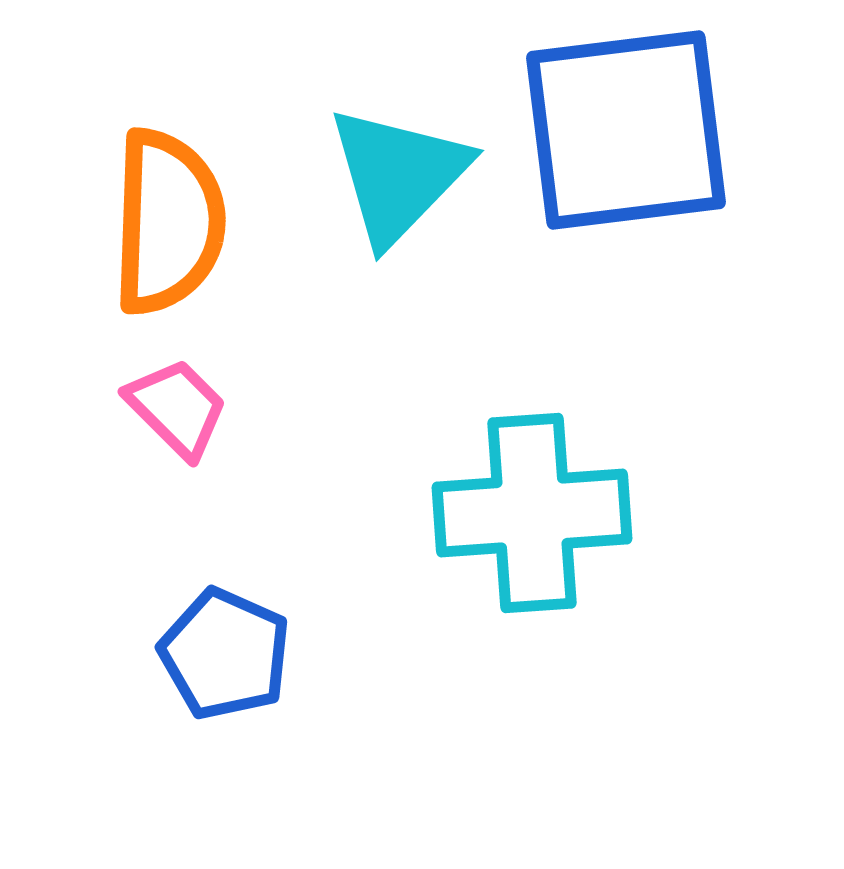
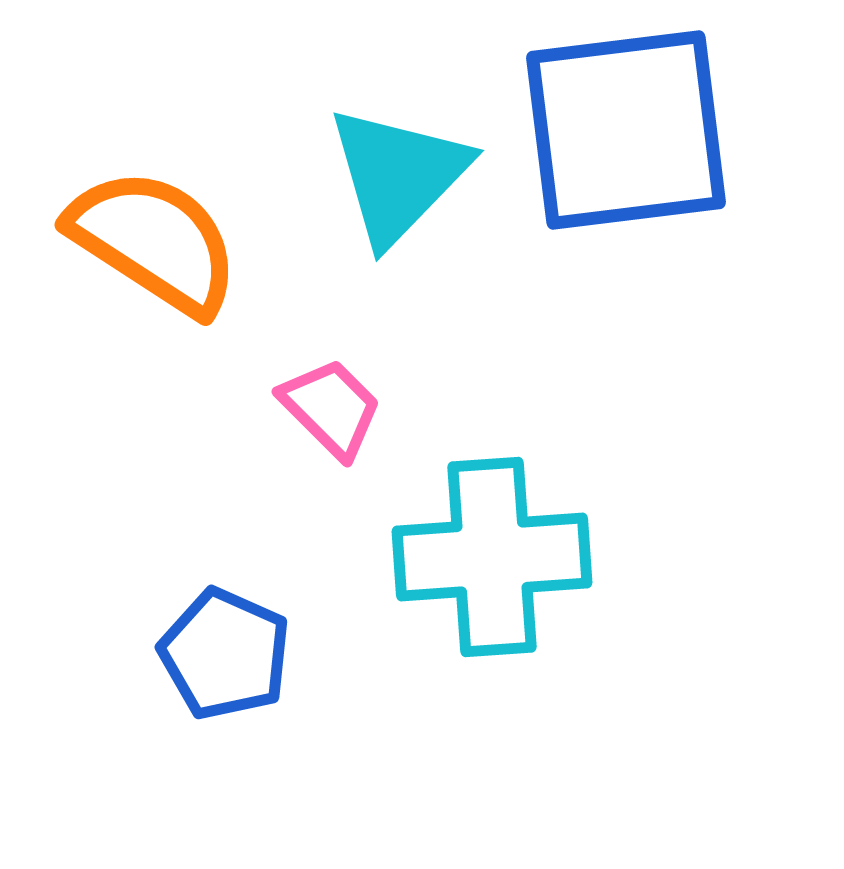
orange semicircle: moved 14 px left, 19 px down; rotated 59 degrees counterclockwise
pink trapezoid: moved 154 px right
cyan cross: moved 40 px left, 44 px down
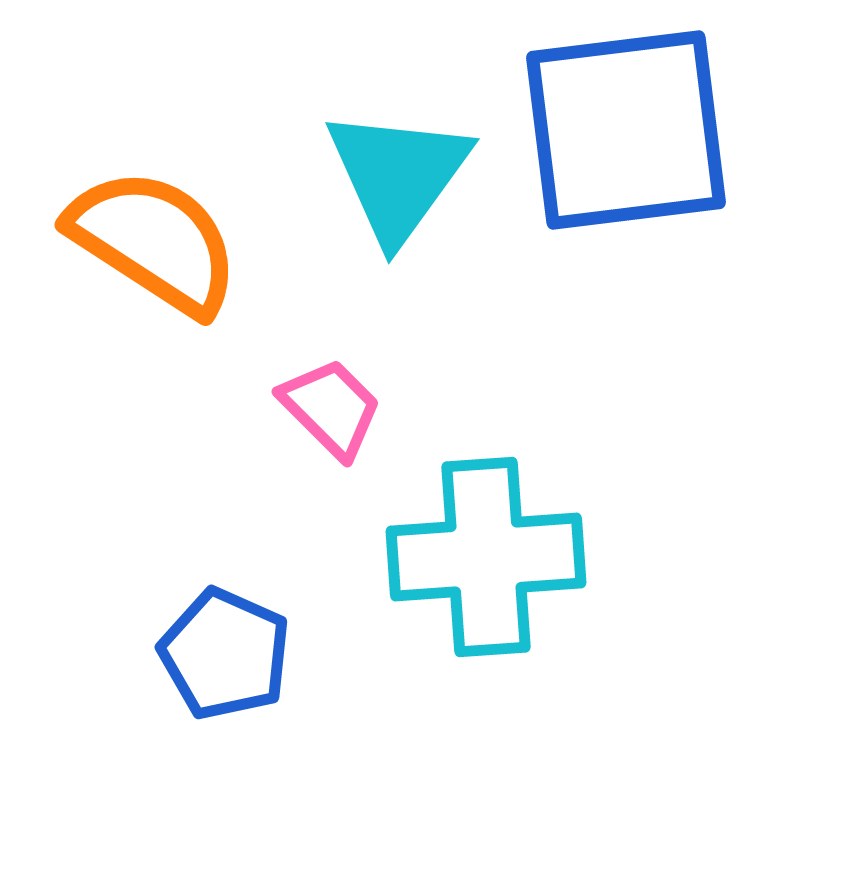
cyan triangle: rotated 8 degrees counterclockwise
cyan cross: moved 6 px left
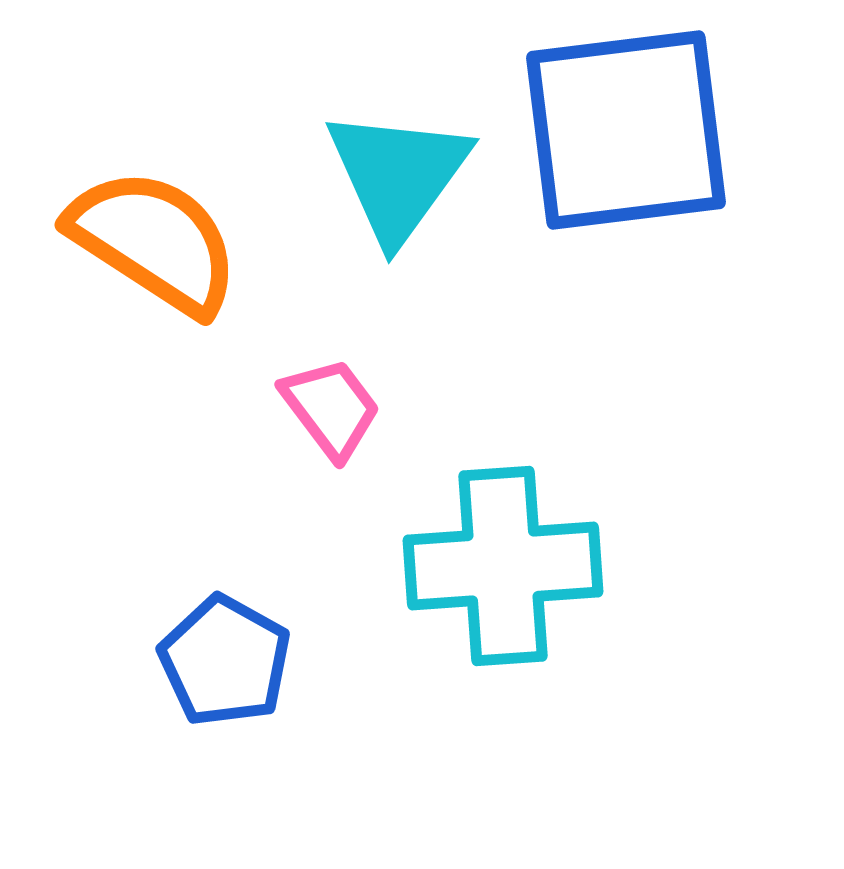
pink trapezoid: rotated 8 degrees clockwise
cyan cross: moved 17 px right, 9 px down
blue pentagon: moved 7 px down; rotated 5 degrees clockwise
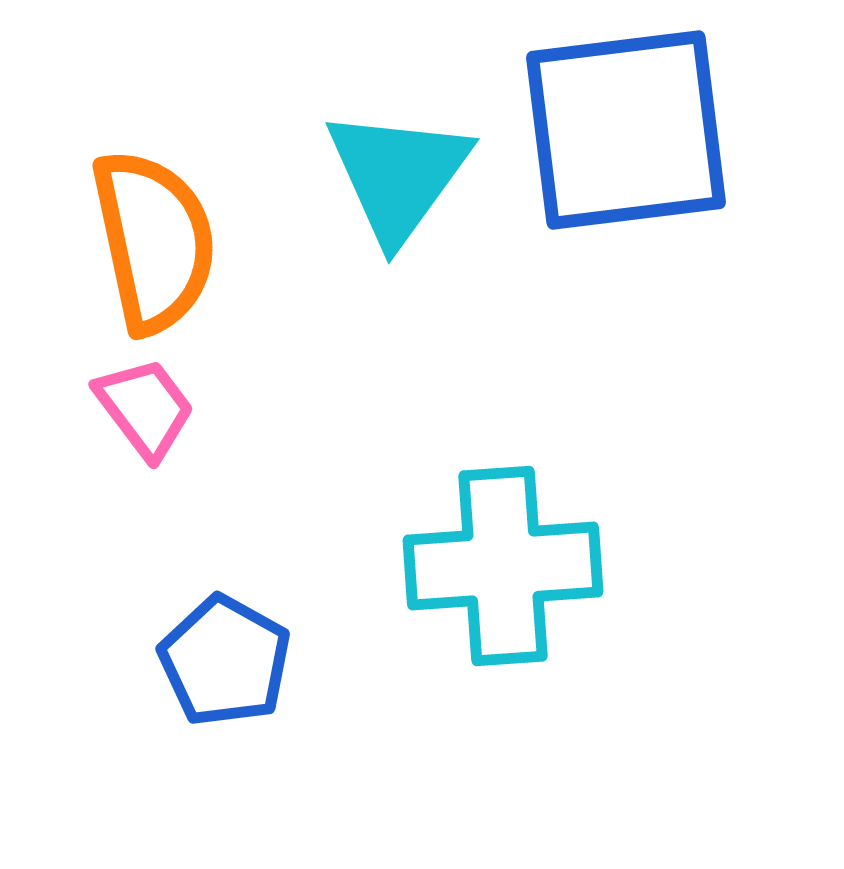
orange semicircle: rotated 45 degrees clockwise
pink trapezoid: moved 186 px left
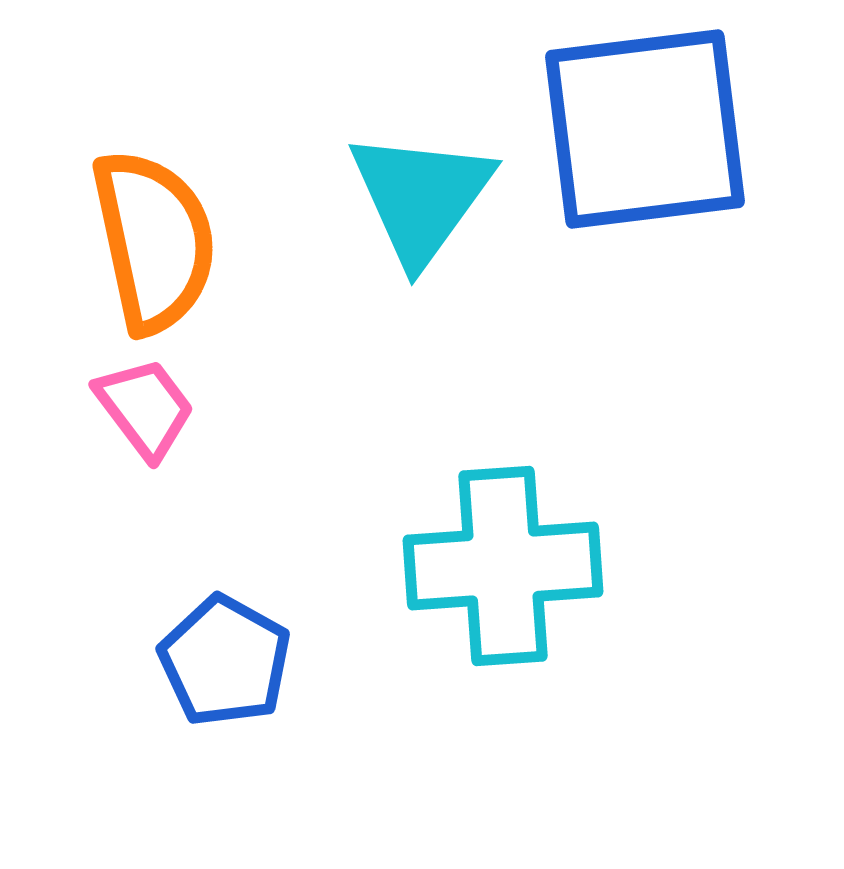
blue square: moved 19 px right, 1 px up
cyan triangle: moved 23 px right, 22 px down
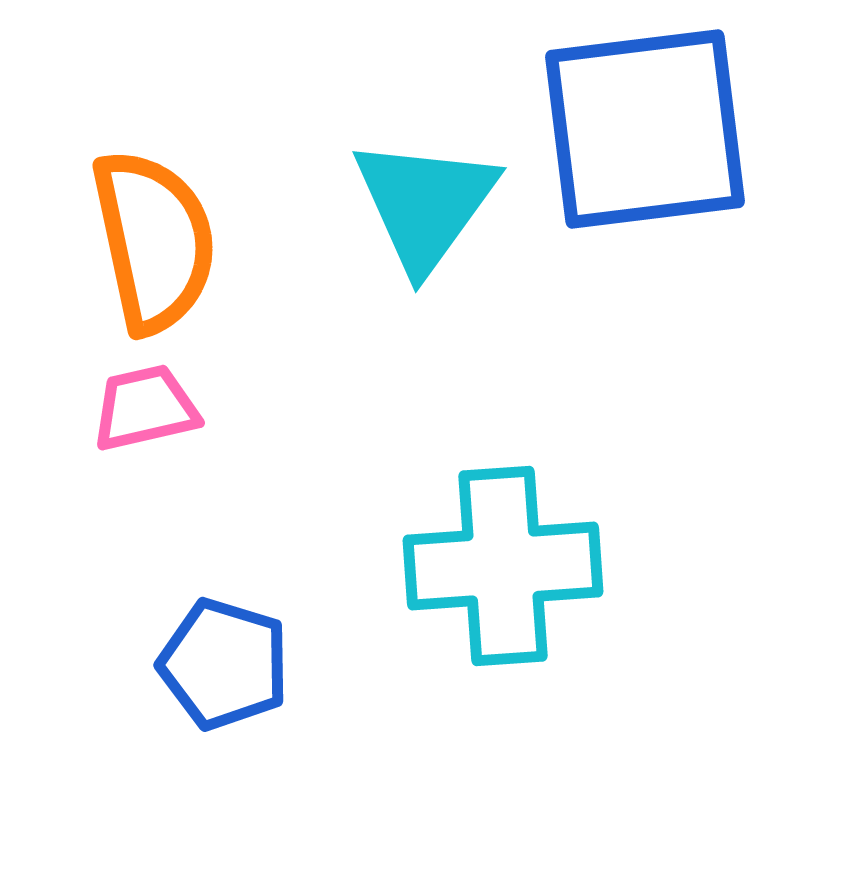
cyan triangle: moved 4 px right, 7 px down
pink trapezoid: rotated 66 degrees counterclockwise
blue pentagon: moved 1 px left, 3 px down; rotated 12 degrees counterclockwise
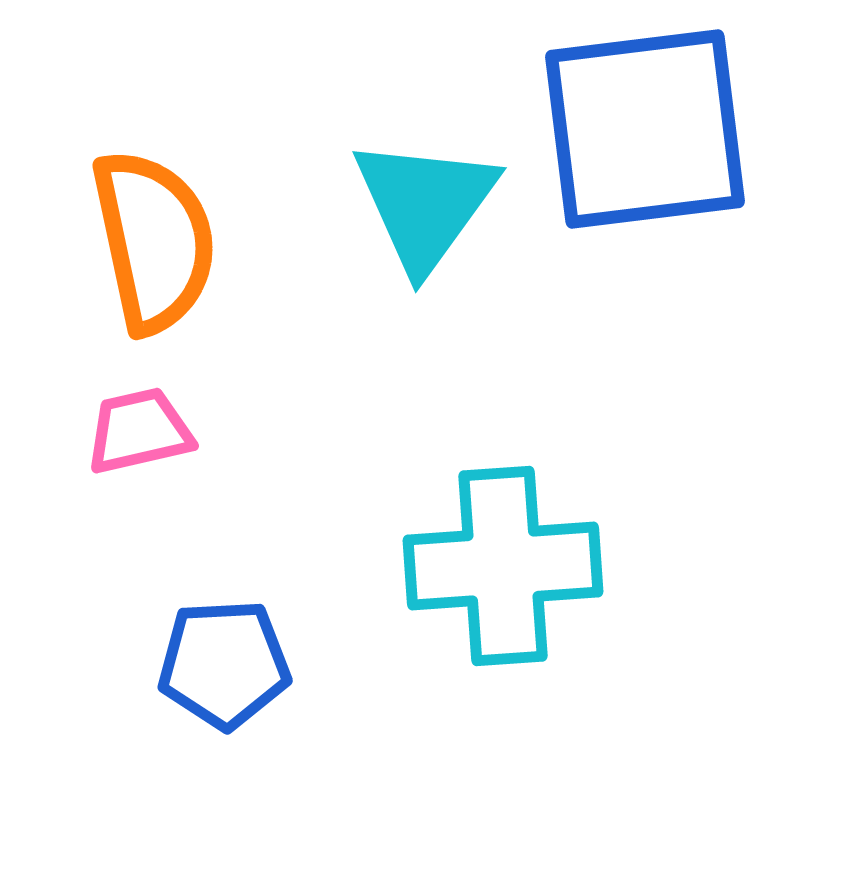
pink trapezoid: moved 6 px left, 23 px down
blue pentagon: rotated 20 degrees counterclockwise
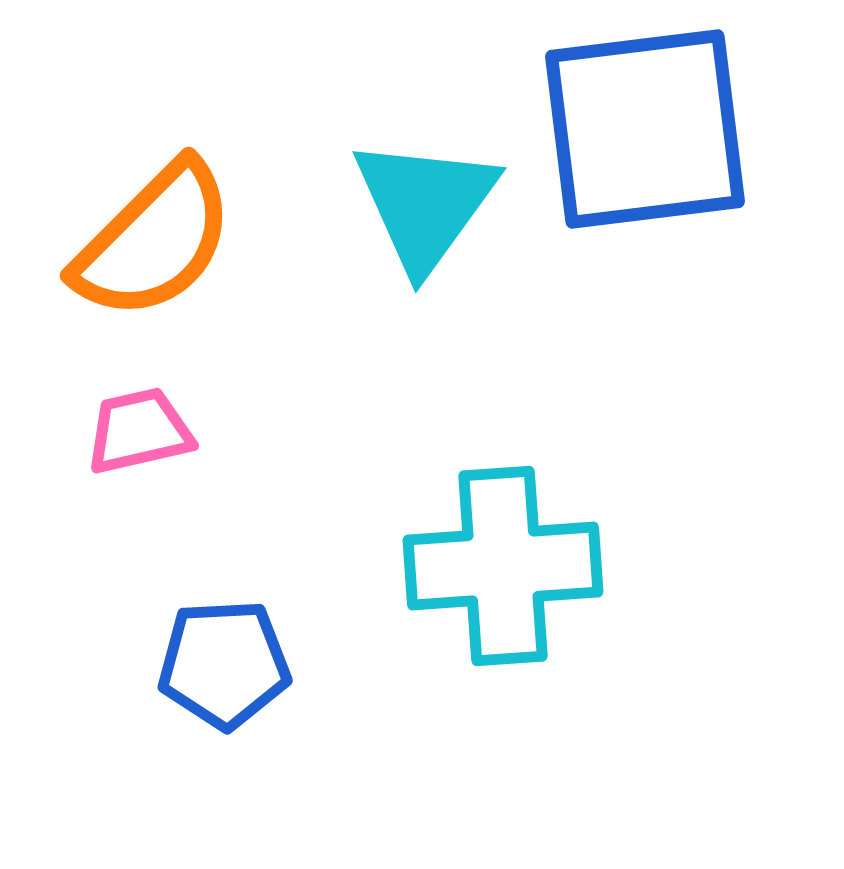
orange semicircle: rotated 57 degrees clockwise
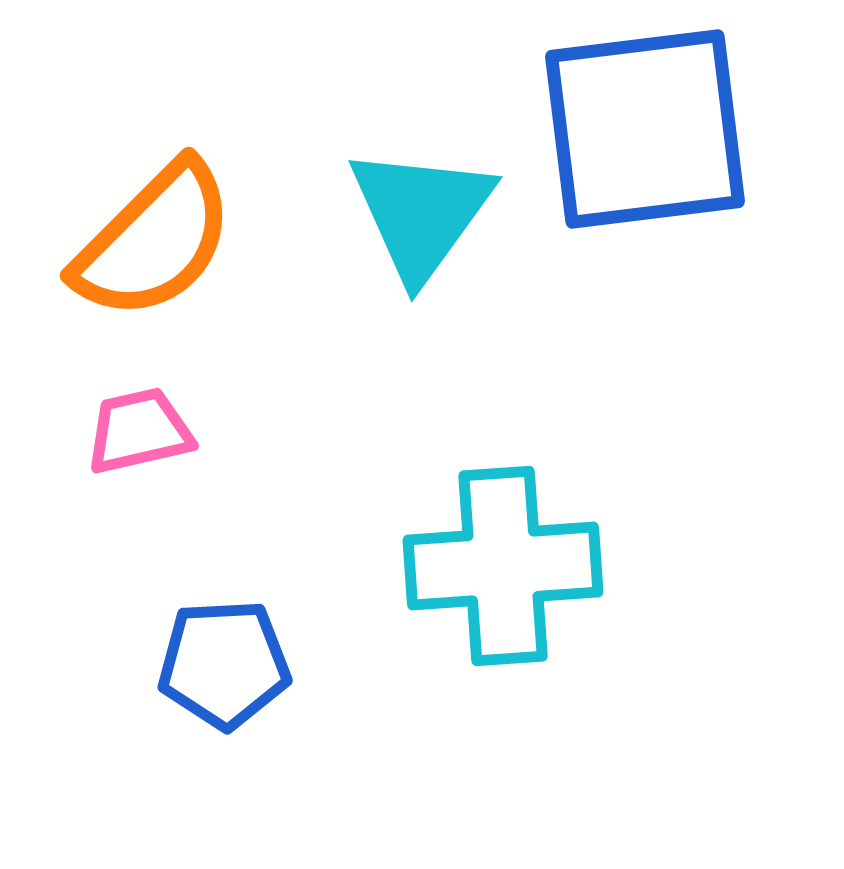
cyan triangle: moved 4 px left, 9 px down
